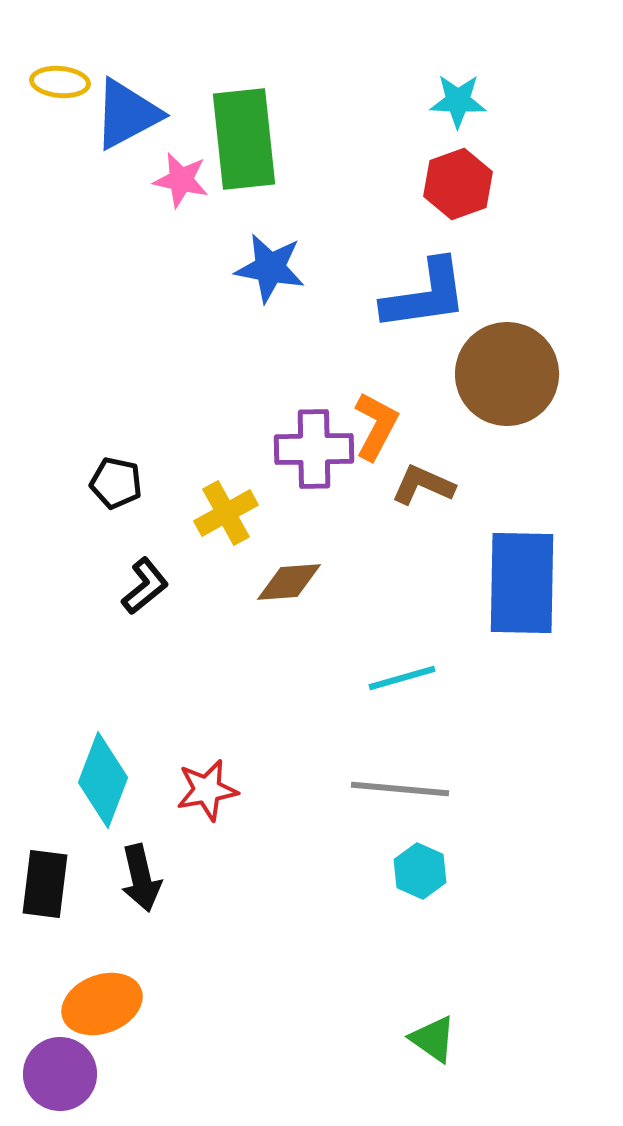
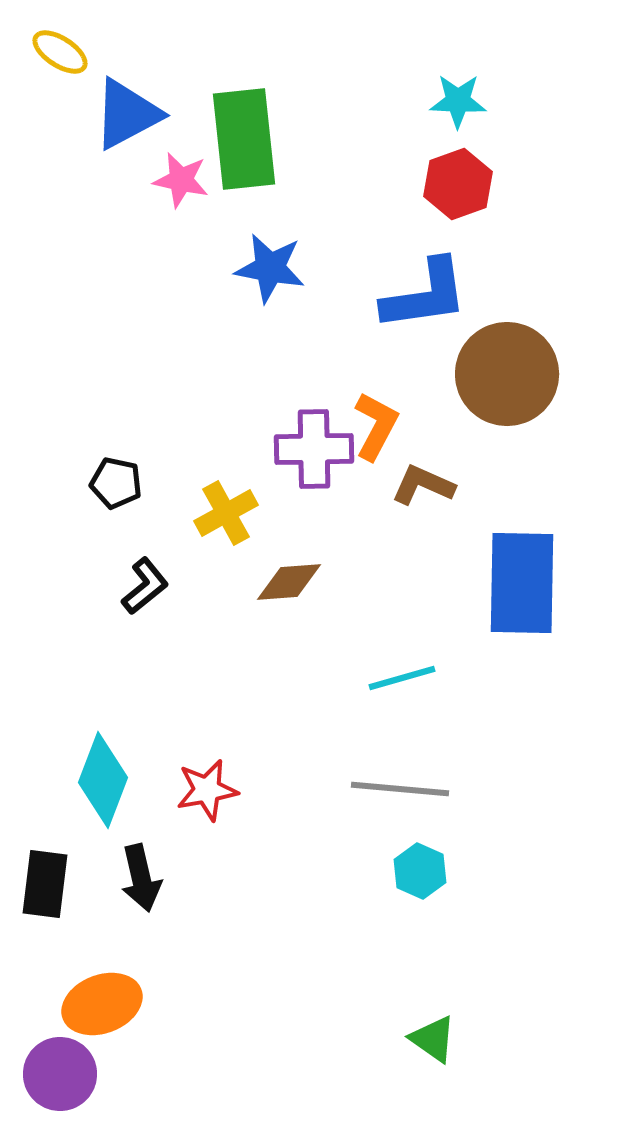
yellow ellipse: moved 30 px up; rotated 28 degrees clockwise
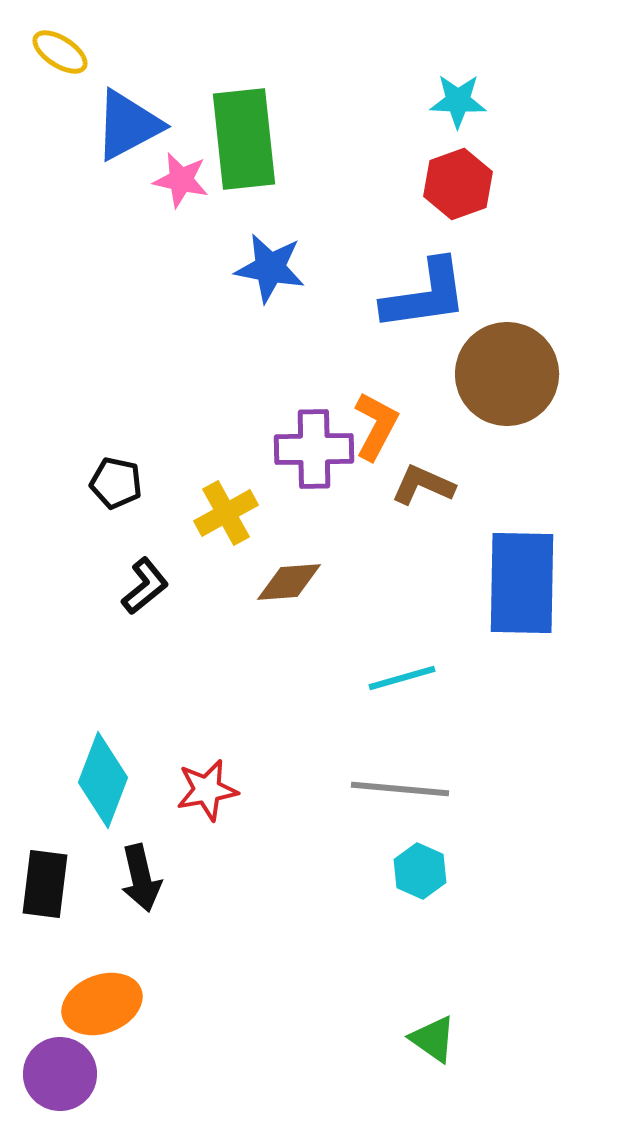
blue triangle: moved 1 px right, 11 px down
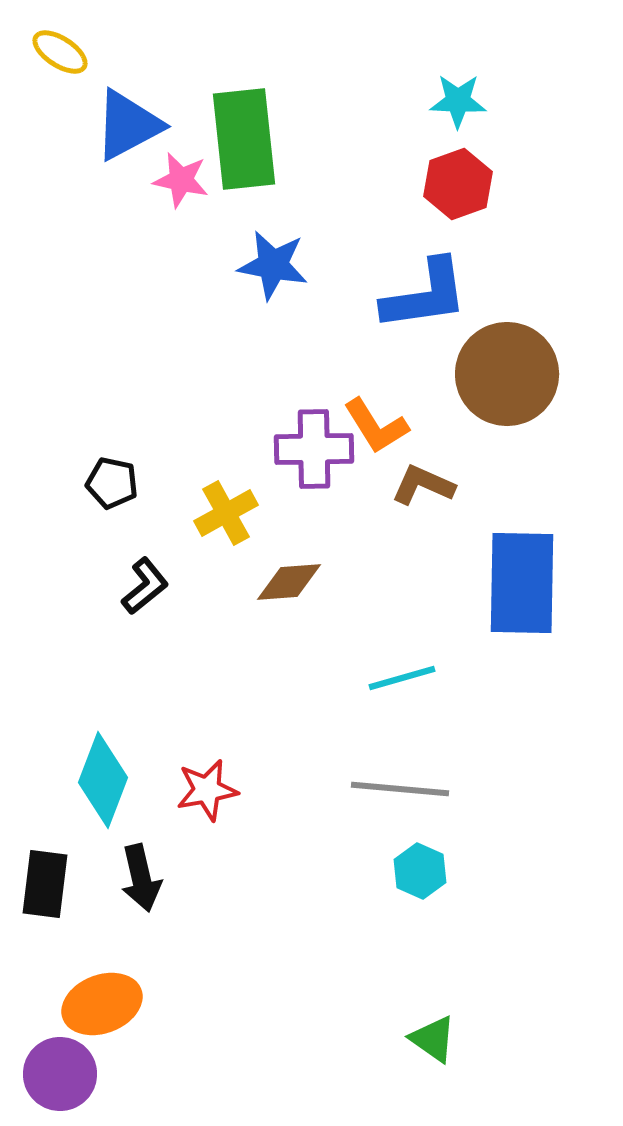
blue star: moved 3 px right, 3 px up
orange L-shape: rotated 120 degrees clockwise
black pentagon: moved 4 px left
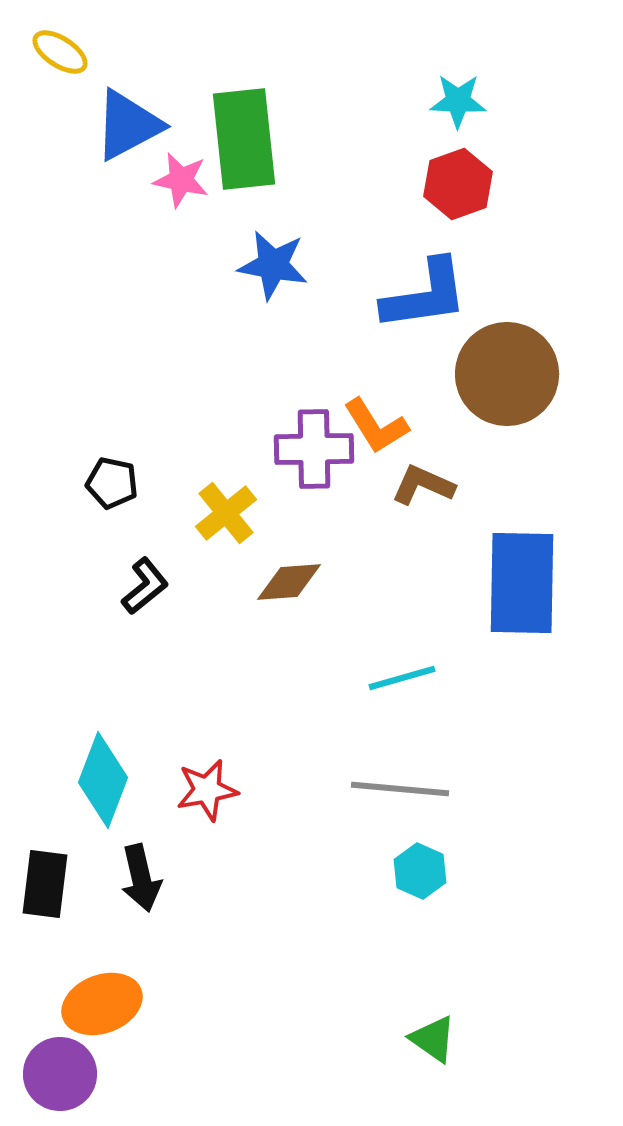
yellow cross: rotated 10 degrees counterclockwise
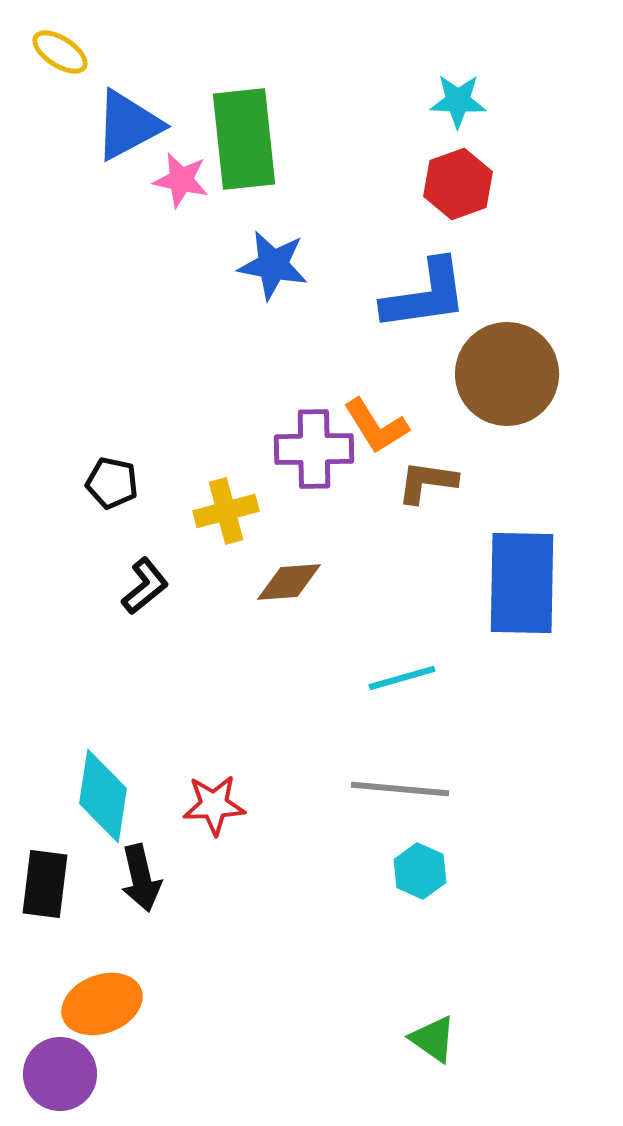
brown L-shape: moved 4 px right, 3 px up; rotated 16 degrees counterclockwise
yellow cross: moved 2 px up; rotated 24 degrees clockwise
cyan diamond: moved 16 px down; rotated 12 degrees counterclockwise
red star: moved 7 px right, 15 px down; rotated 8 degrees clockwise
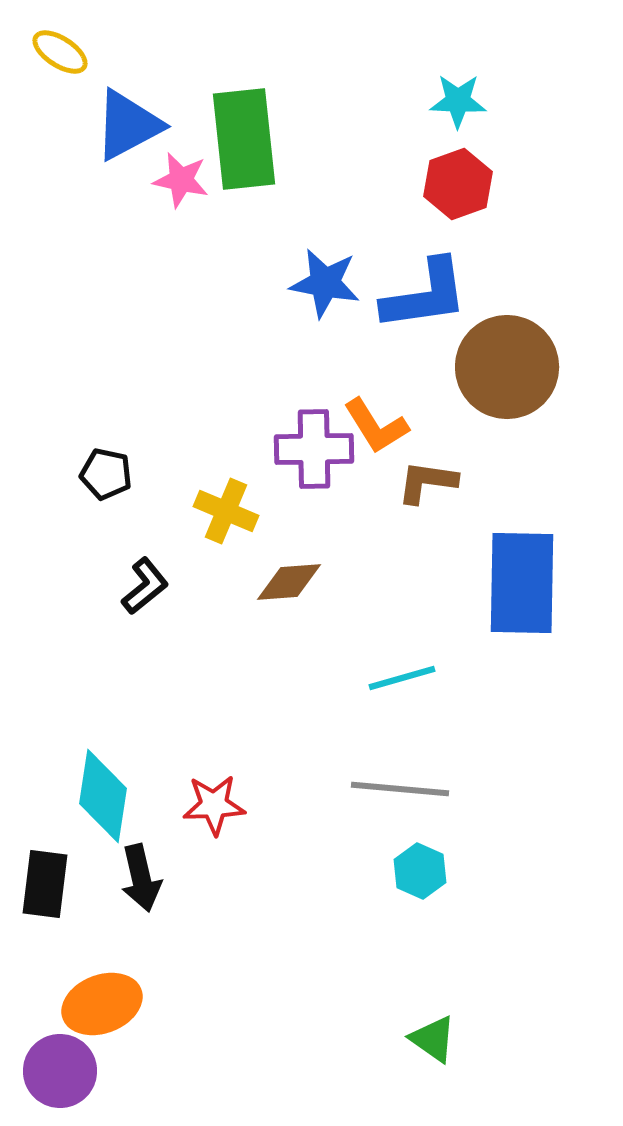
blue star: moved 52 px right, 18 px down
brown circle: moved 7 px up
black pentagon: moved 6 px left, 9 px up
yellow cross: rotated 38 degrees clockwise
purple circle: moved 3 px up
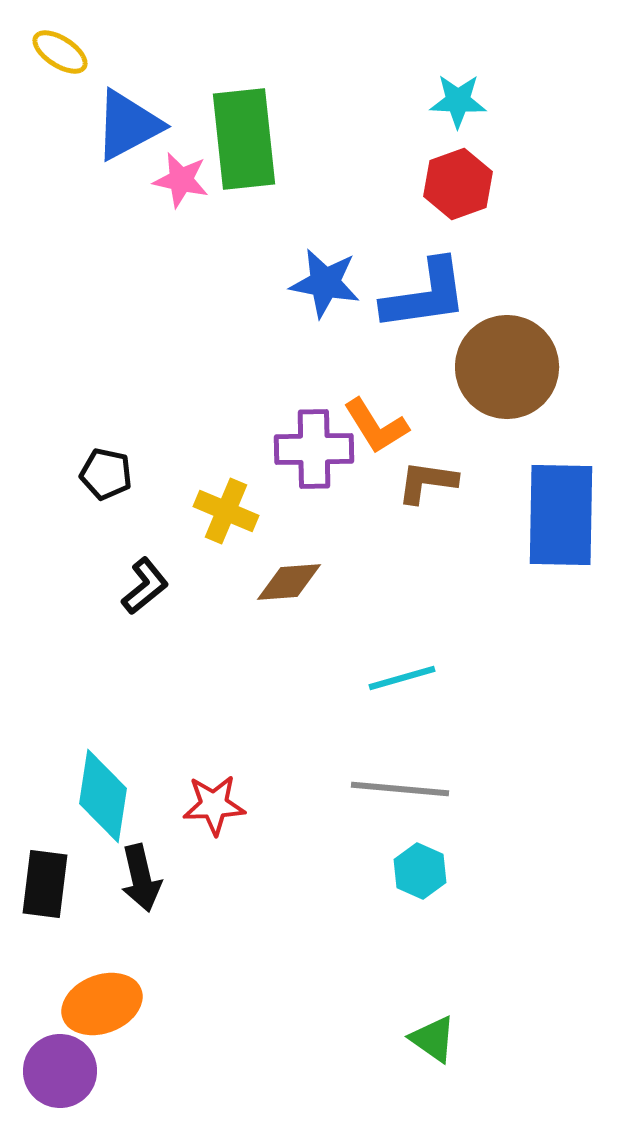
blue rectangle: moved 39 px right, 68 px up
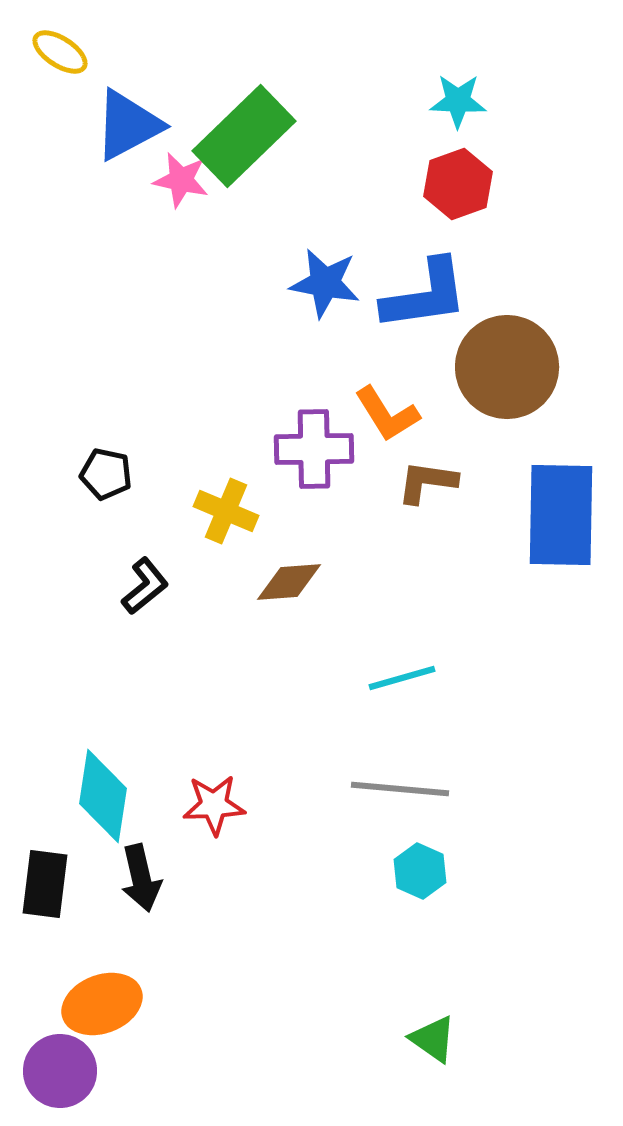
green rectangle: moved 3 px up; rotated 52 degrees clockwise
orange L-shape: moved 11 px right, 12 px up
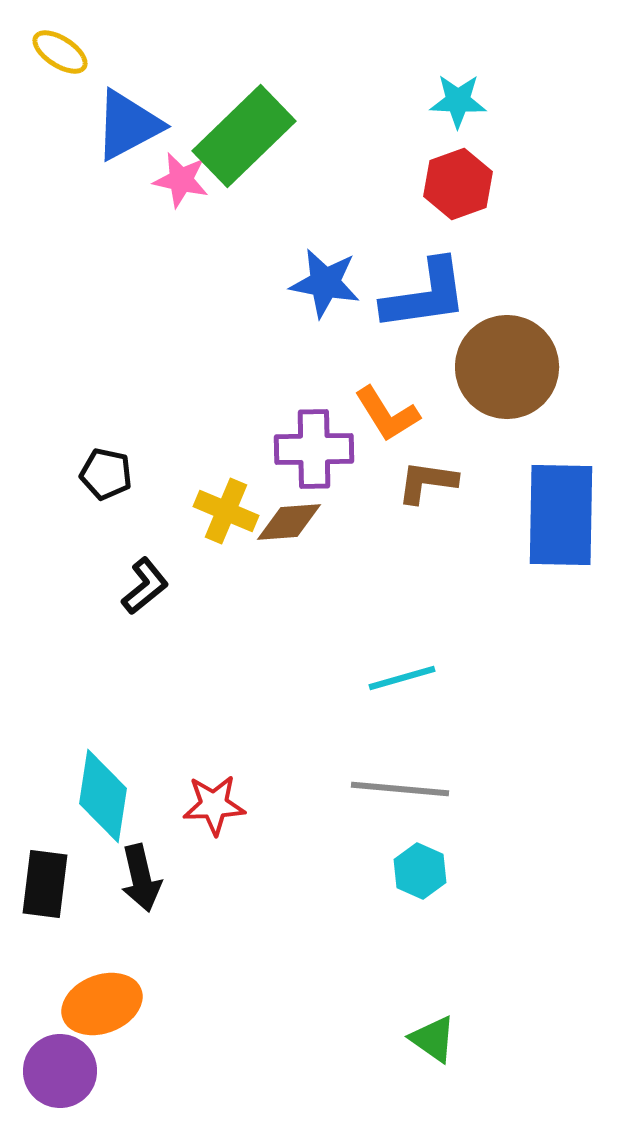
brown diamond: moved 60 px up
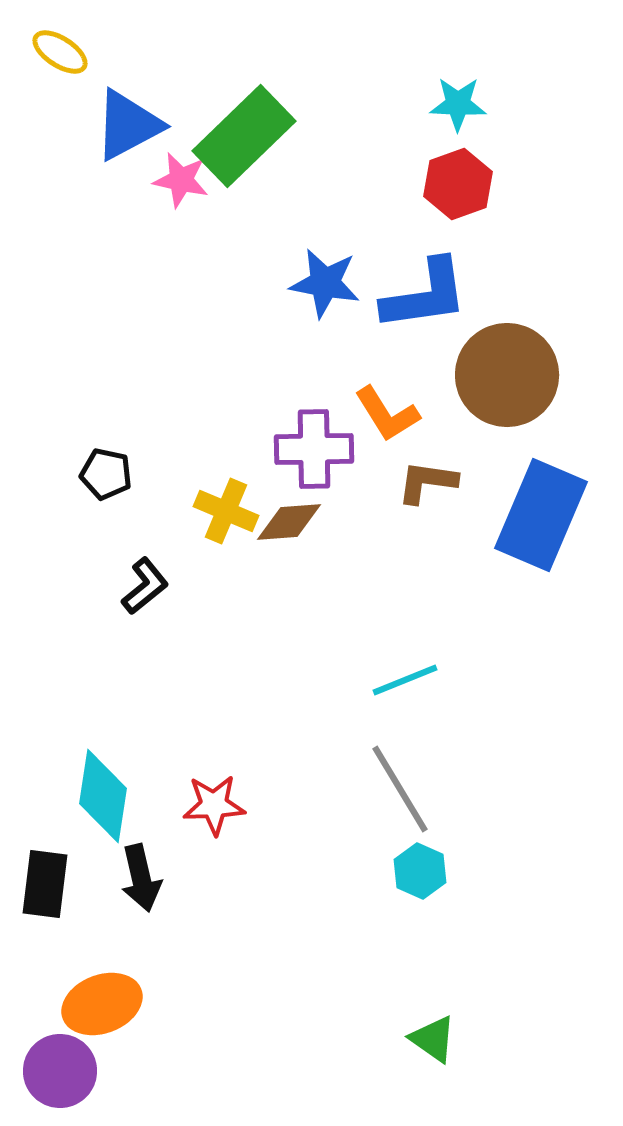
cyan star: moved 3 px down
brown circle: moved 8 px down
blue rectangle: moved 20 px left; rotated 22 degrees clockwise
cyan line: moved 3 px right, 2 px down; rotated 6 degrees counterclockwise
gray line: rotated 54 degrees clockwise
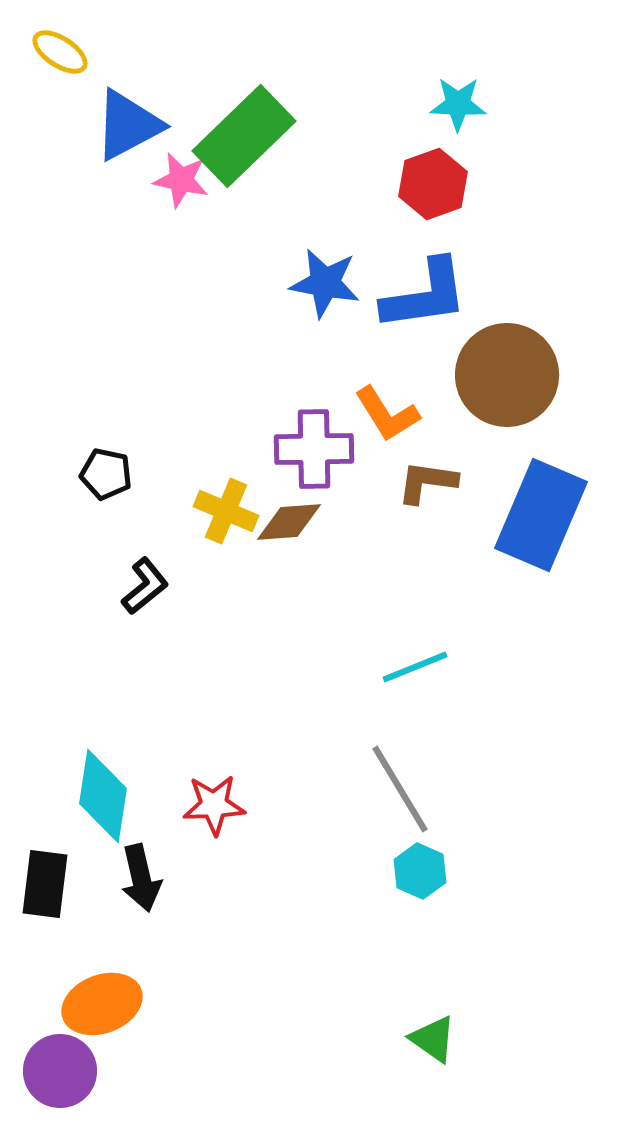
red hexagon: moved 25 px left
cyan line: moved 10 px right, 13 px up
